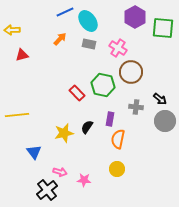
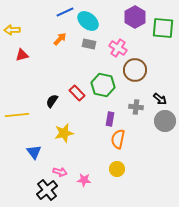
cyan ellipse: rotated 15 degrees counterclockwise
brown circle: moved 4 px right, 2 px up
black semicircle: moved 35 px left, 26 px up
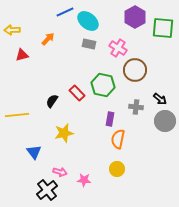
orange arrow: moved 12 px left
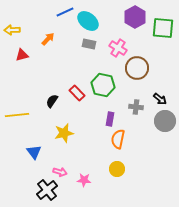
brown circle: moved 2 px right, 2 px up
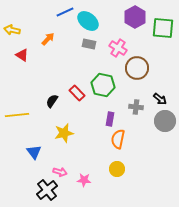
yellow arrow: rotated 14 degrees clockwise
red triangle: rotated 48 degrees clockwise
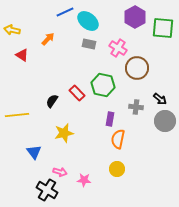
black cross: rotated 20 degrees counterclockwise
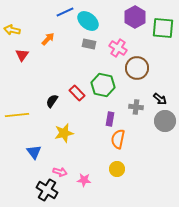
red triangle: rotated 32 degrees clockwise
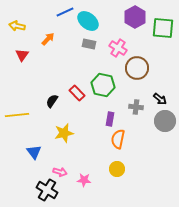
yellow arrow: moved 5 px right, 4 px up
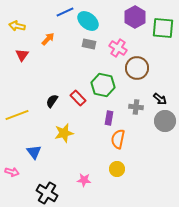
red rectangle: moved 1 px right, 5 px down
yellow line: rotated 15 degrees counterclockwise
purple rectangle: moved 1 px left, 1 px up
pink arrow: moved 48 px left
black cross: moved 3 px down
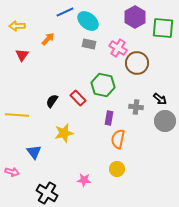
yellow arrow: rotated 14 degrees counterclockwise
brown circle: moved 5 px up
yellow line: rotated 25 degrees clockwise
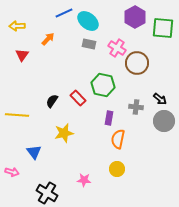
blue line: moved 1 px left, 1 px down
pink cross: moved 1 px left
gray circle: moved 1 px left
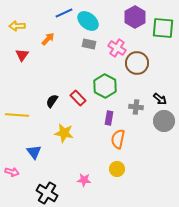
green hexagon: moved 2 px right, 1 px down; rotated 15 degrees clockwise
yellow star: rotated 24 degrees clockwise
